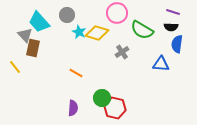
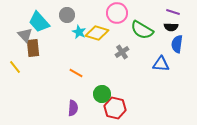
brown rectangle: rotated 18 degrees counterclockwise
green circle: moved 4 px up
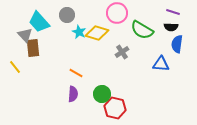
purple semicircle: moved 14 px up
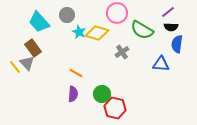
purple line: moved 5 px left; rotated 56 degrees counterclockwise
gray triangle: moved 2 px right, 28 px down
brown rectangle: rotated 30 degrees counterclockwise
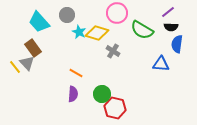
gray cross: moved 9 px left, 1 px up; rotated 24 degrees counterclockwise
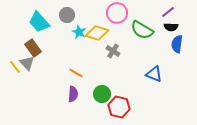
blue triangle: moved 7 px left, 10 px down; rotated 18 degrees clockwise
red hexagon: moved 4 px right, 1 px up
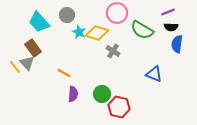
purple line: rotated 16 degrees clockwise
orange line: moved 12 px left
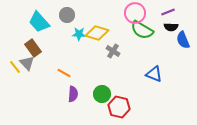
pink circle: moved 18 px right
cyan star: moved 2 px down; rotated 24 degrees counterclockwise
blue semicircle: moved 6 px right, 4 px up; rotated 30 degrees counterclockwise
